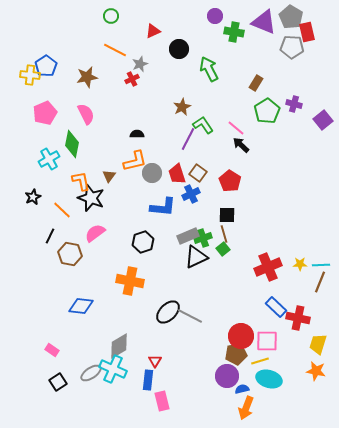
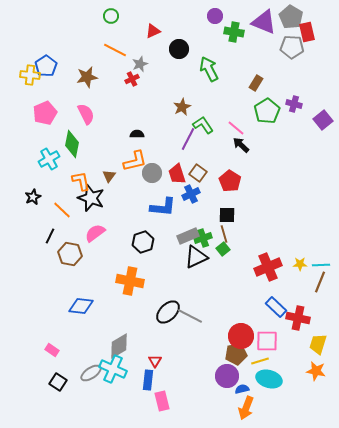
black square at (58, 382): rotated 24 degrees counterclockwise
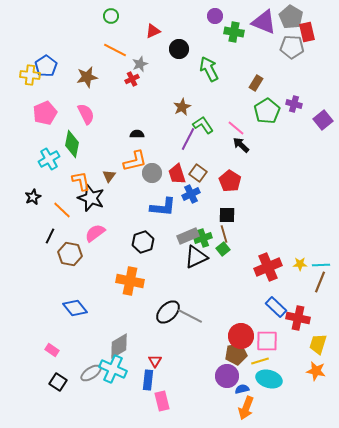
blue diamond at (81, 306): moved 6 px left, 2 px down; rotated 45 degrees clockwise
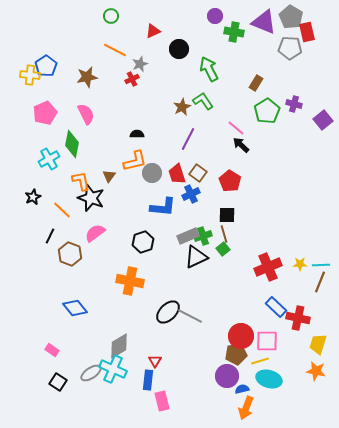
gray pentagon at (292, 47): moved 2 px left, 1 px down
green L-shape at (203, 125): moved 24 px up
green cross at (203, 238): moved 2 px up
brown hexagon at (70, 254): rotated 10 degrees clockwise
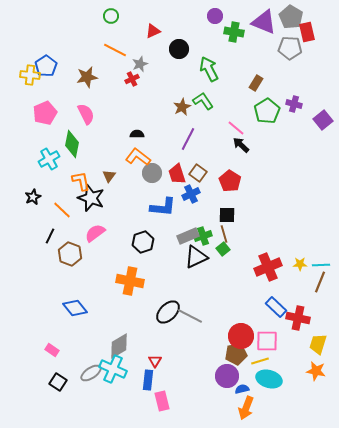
orange L-shape at (135, 161): moved 3 px right, 4 px up; rotated 130 degrees counterclockwise
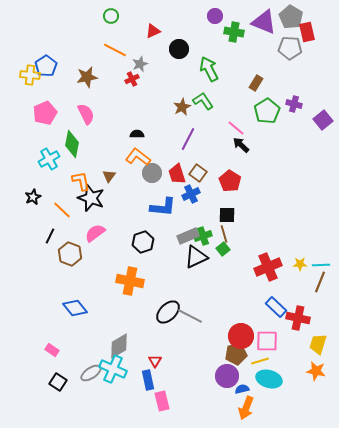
blue rectangle at (148, 380): rotated 18 degrees counterclockwise
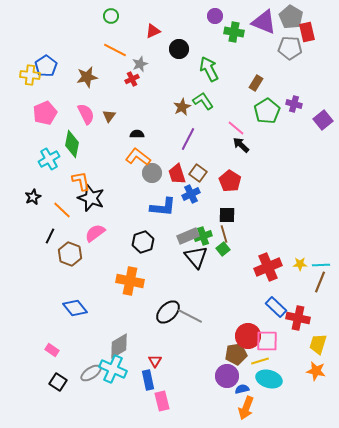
brown triangle at (109, 176): moved 60 px up
black triangle at (196, 257): rotated 45 degrees counterclockwise
red circle at (241, 336): moved 7 px right
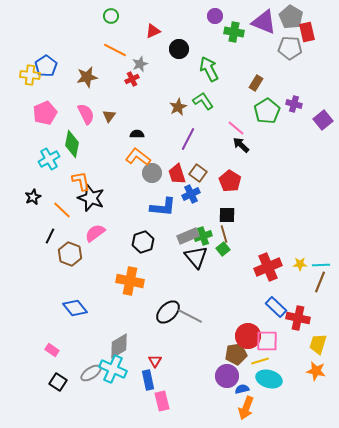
brown star at (182, 107): moved 4 px left
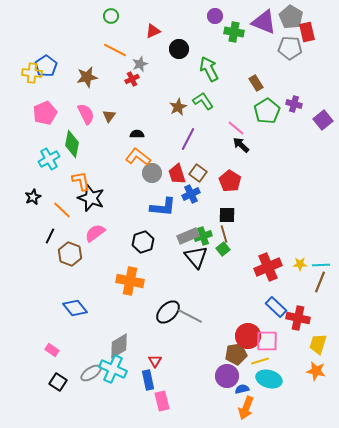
yellow cross at (30, 75): moved 2 px right, 2 px up
brown rectangle at (256, 83): rotated 63 degrees counterclockwise
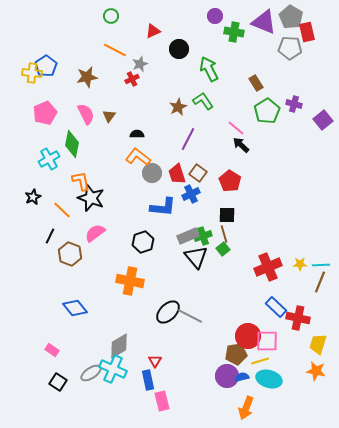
blue semicircle at (242, 389): moved 12 px up
